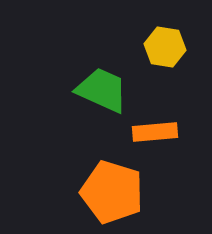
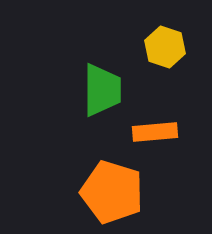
yellow hexagon: rotated 9 degrees clockwise
green trapezoid: rotated 66 degrees clockwise
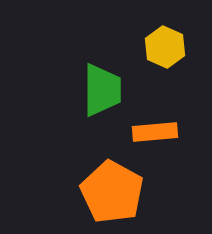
yellow hexagon: rotated 6 degrees clockwise
orange pentagon: rotated 12 degrees clockwise
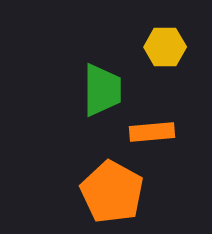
yellow hexagon: rotated 24 degrees counterclockwise
orange rectangle: moved 3 px left
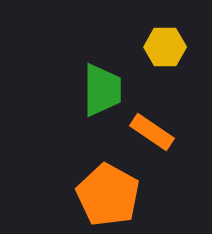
orange rectangle: rotated 39 degrees clockwise
orange pentagon: moved 4 px left, 3 px down
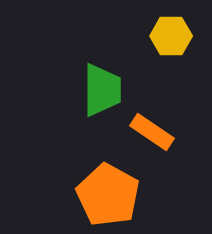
yellow hexagon: moved 6 px right, 11 px up
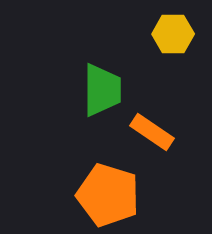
yellow hexagon: moved 2 px right, 2 px up
orange pentagon: rotated 12 degrees counterclockwise
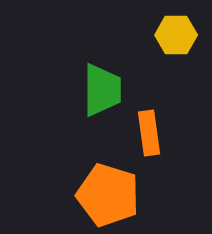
yellow hexagon: moved 3 px right, 1 px down
orange rectangle: moved 3 px left, 1 px down; rotated 48 degrees clockwise
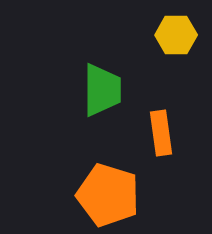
orange rectangle: moved 12 px right
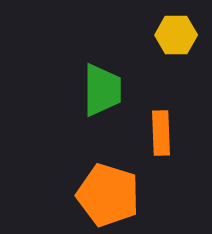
orange rectangle: rotated 6 degrees clockwise
